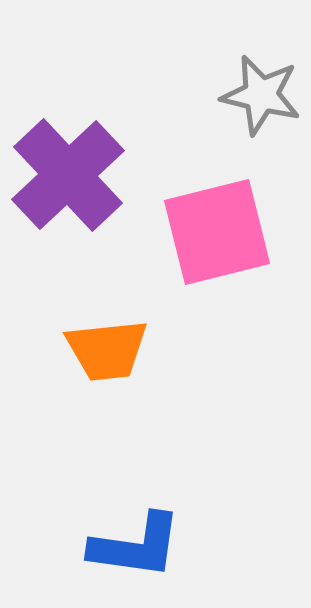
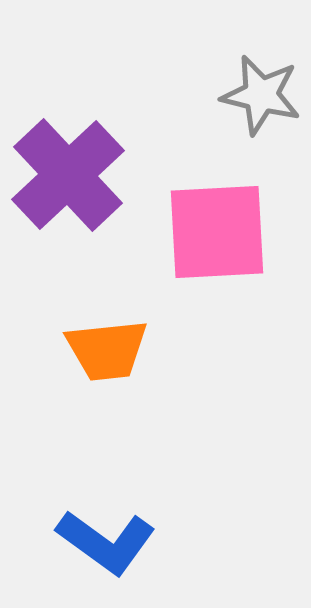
pink square: rotated 11 degrees clockwise
blue L-shape: moved 30 px left, 4 px up; rotated 28 degrees clockwise
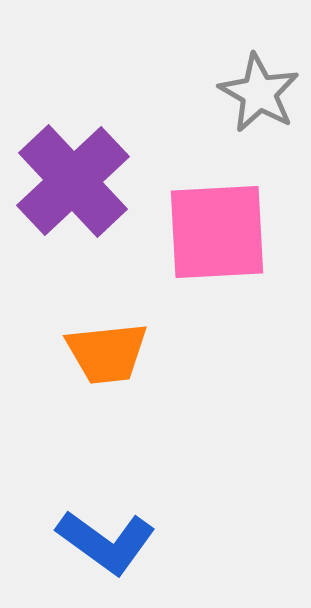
gray star: moved 2 px left, 2 px up; rotated 16 degrees clockwise
purple cross: moved 5 px right, 6 px down
orange trapezoid: moved 3 px down
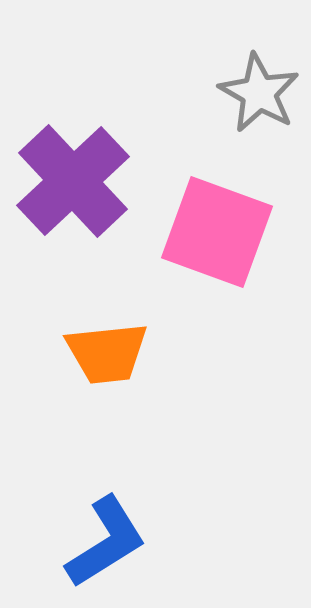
pink square: rotated 23 degrees clockwise
blue L-shape: rotated 68 degrees counterclockwise
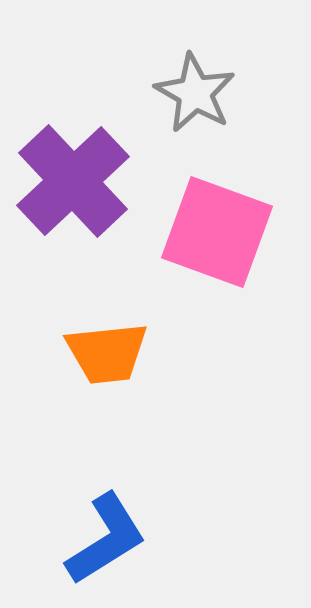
gray star: moved 64 px left
blue L-shape: moved 3 px up
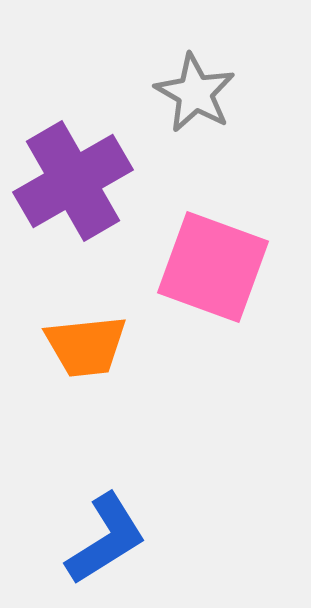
purple cross: rotated 13 degrees clockwise
pink square: moved 4 px left, 35 px down
orange trapezoid: moved 21 px left, 7 px up
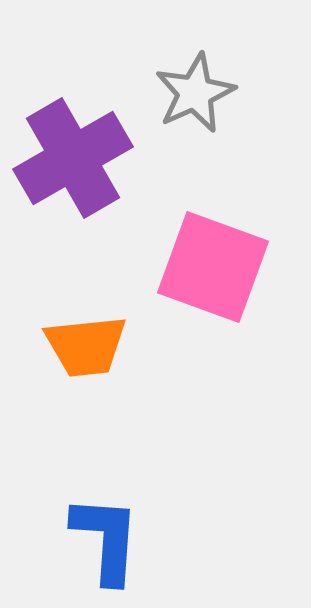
gray star: rotated 18 degrees clockwise
purple cross: moved 23 px up
blue L-shape: rotated 54 degrees counterclockwise
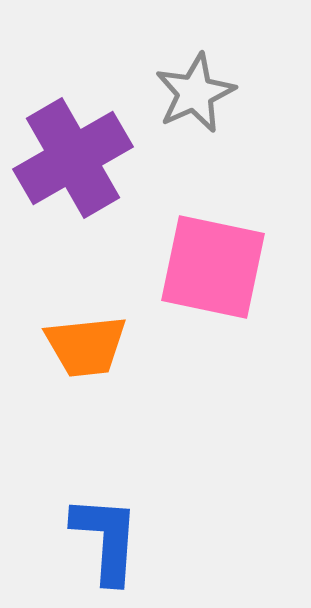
pink square: rotated 8 degrees counterclockwise
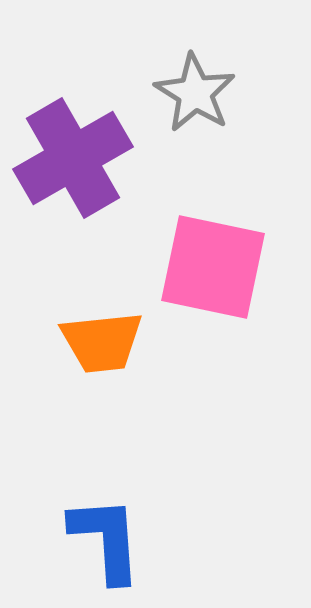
gray star: rotated 16 degrees counterclockwise
orange trapezoid: moved 16 px right, 4 px up
blue L-shape: rotated 8 degrees counterclockwise
